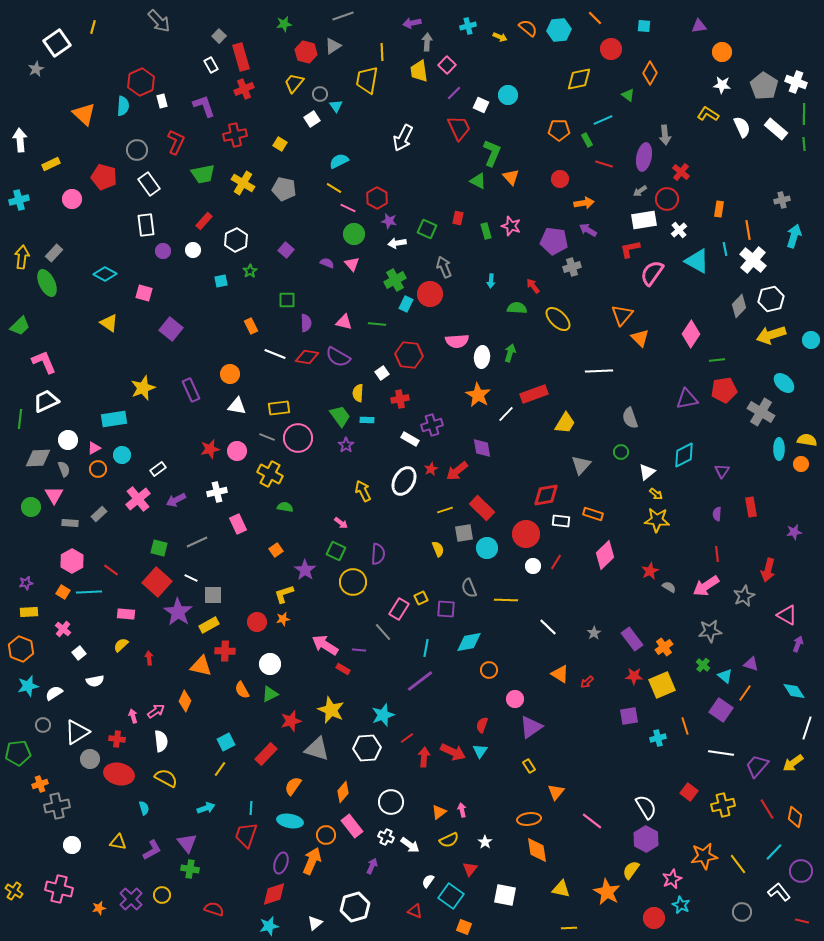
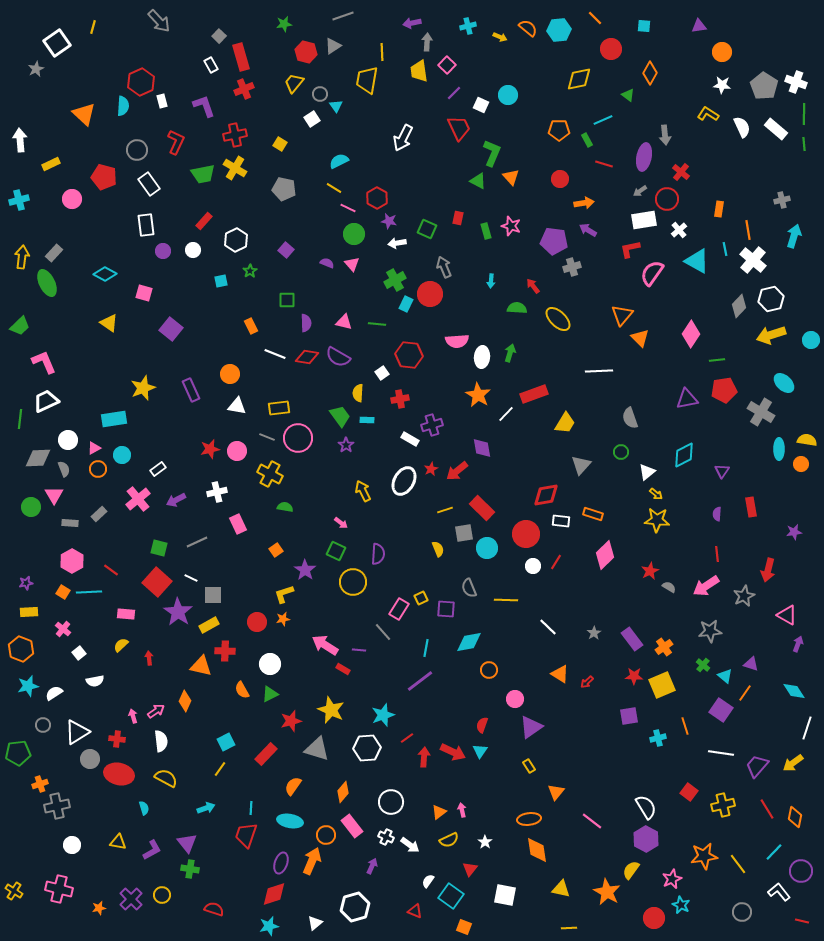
yellow cross at (243, 183): moved 8 px left, 15 px up
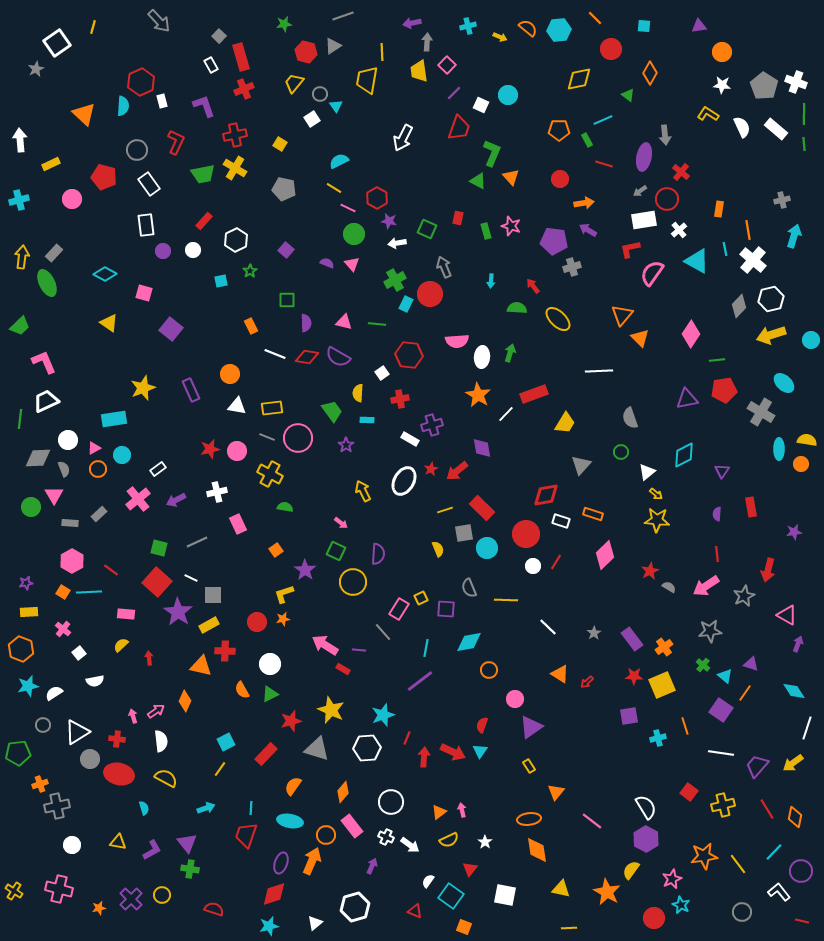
red trapezoid at (459, 128): rotated 44 degrees clockwise
yellow rectangle at (279, 408): moved 7 px left
green trapezoid at (340, 416): moved 8 px left, 5 px up
white rectangle at (561, 521): rotated 12 degrees clockwise
red line at (407, 738): rotated 32 degrees counterclockwise
